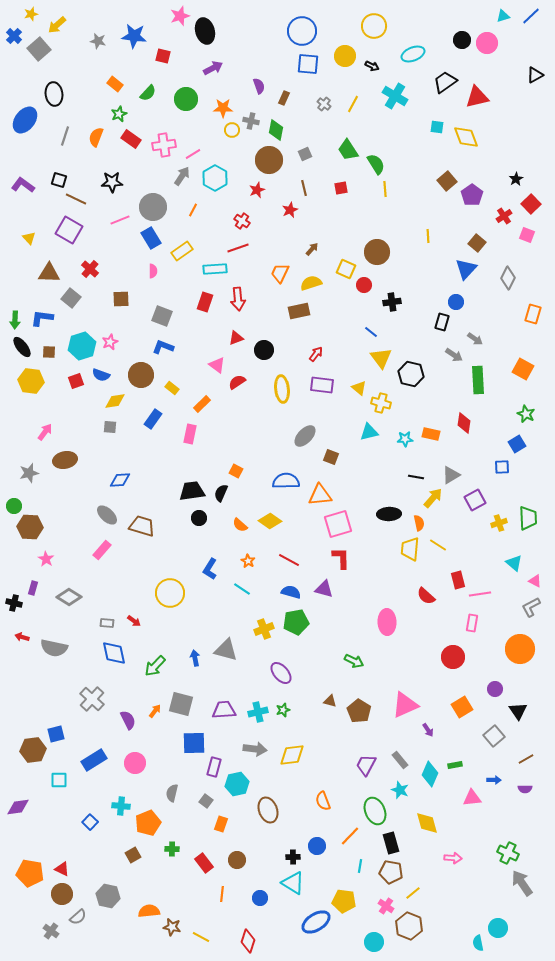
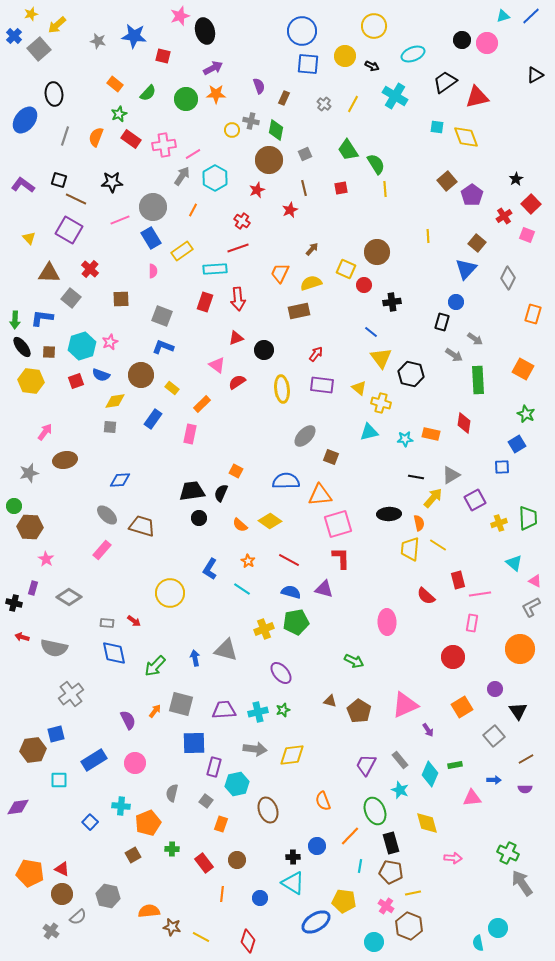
orange star at (223, 108): moved 7 px left, 14 px up
gray cross at (92, 699): moved 21 px left, 5 px up; rotated 10 degrees clockwise
yellow line at (413, 893): rotated 28 degrees clockwise
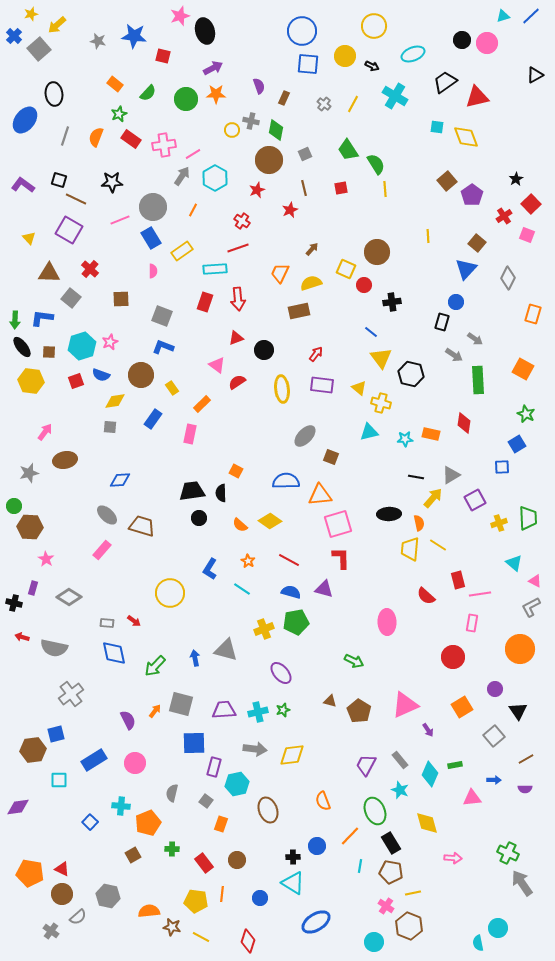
yellow rectangle at (172, 388): rotated 16 degrees clockwise
black semicircle at (221, 493): rotated 24 degrees counterclockwise
black rectangle at (391, 843): rotated 15 degrees counterclockwise
yellow pentagon at (344, 901): moved 148 px left
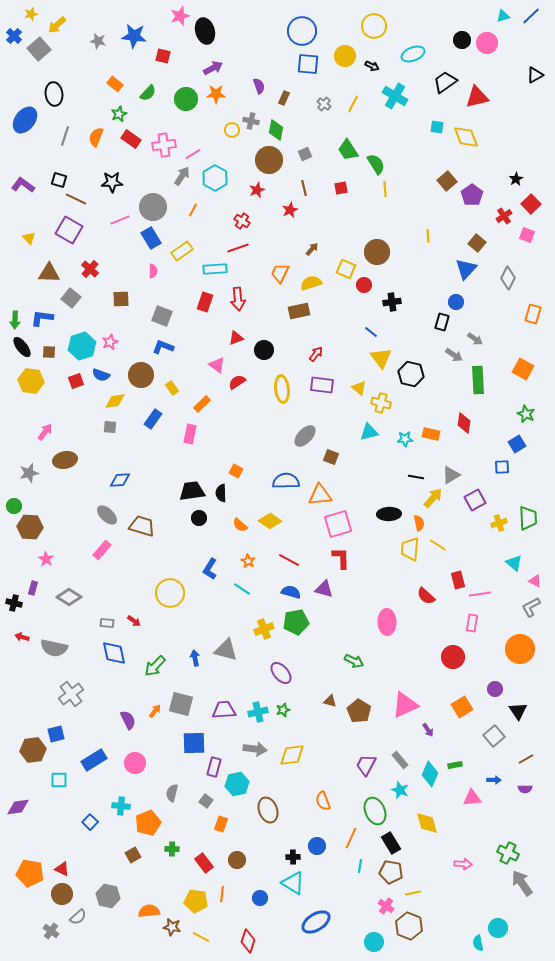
orange line at (350, 836): moved 1 px right, 2 px down; rotated 20 degrees counterclockwise
pink arrow at (453, 858): moved 10 px right, 6 px down
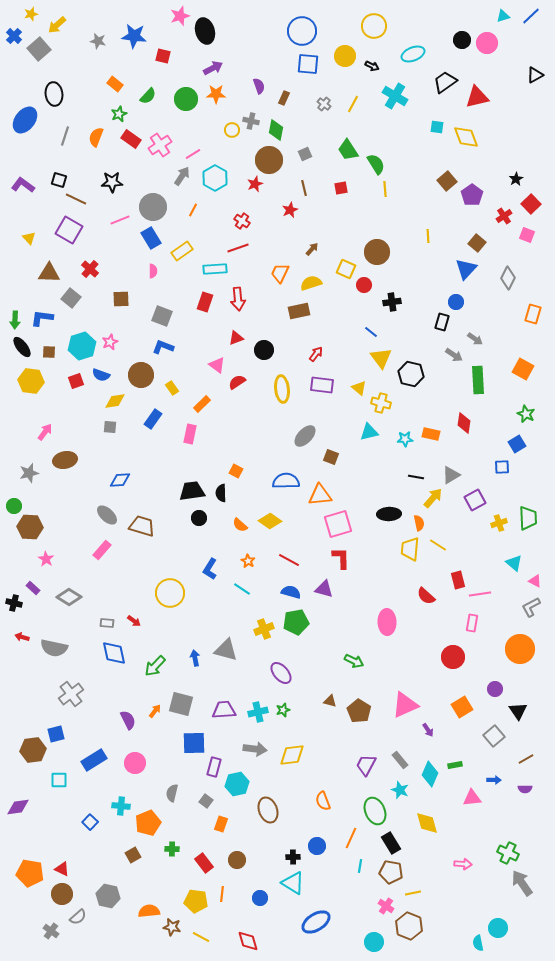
green semicircle at (148, 93): moved 3 px down
pink cross at (164, 145): moved 4 px left; rotated 25 degrees counterclockwise
red star at (257, 190): moved 2 px left, 6 px up
purple rectangle at (33, 588): rotated 64 degrees counterclockwise
red diamond at (248, 941): rotated 35 degrees counterclockwise
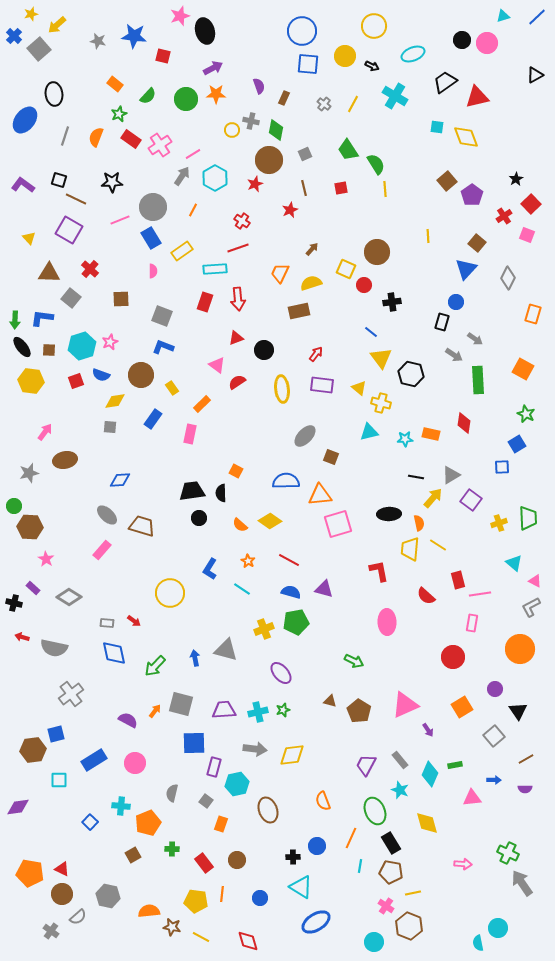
blue line at (531, 16): moved 6 px right, 1 px down
brown square at (49, 352): moved 2 px up
purple square at (475, 500): moved 4 px left; rotated 25 degrees counterclockwise
red L-shape at (341, 558): moved 38 px right, 13 px down; rotated 10 degrees counterclockwise
purple semicircle at (128, 720): rotated 36 degrees counterclockwise
cyan triangle at (293, 883): moved 8 px right, 4 px down
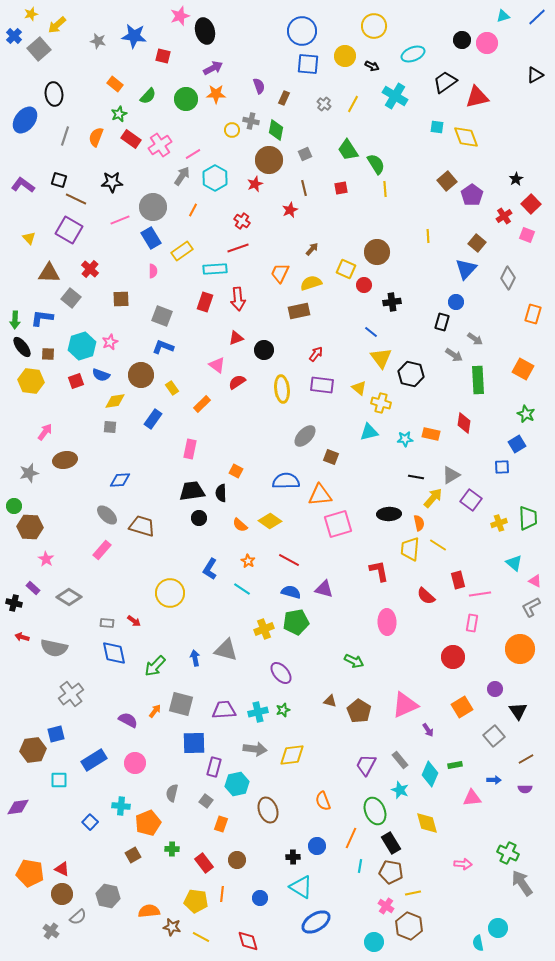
brown square at (49, 350): moved 1 px left, 4 px down
pink rectangle at (190, 434): moved 15 px down
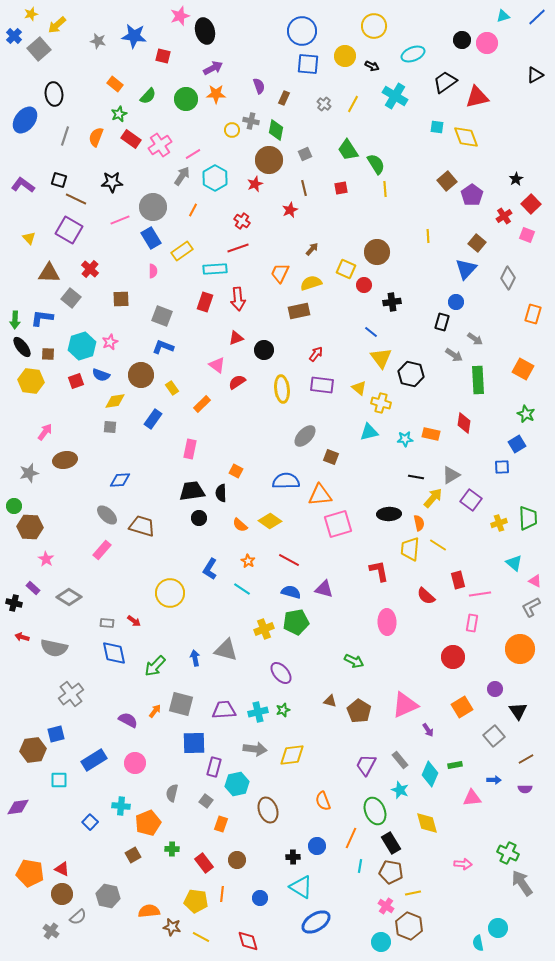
cyan circle at (374, 942): moved 7 px right
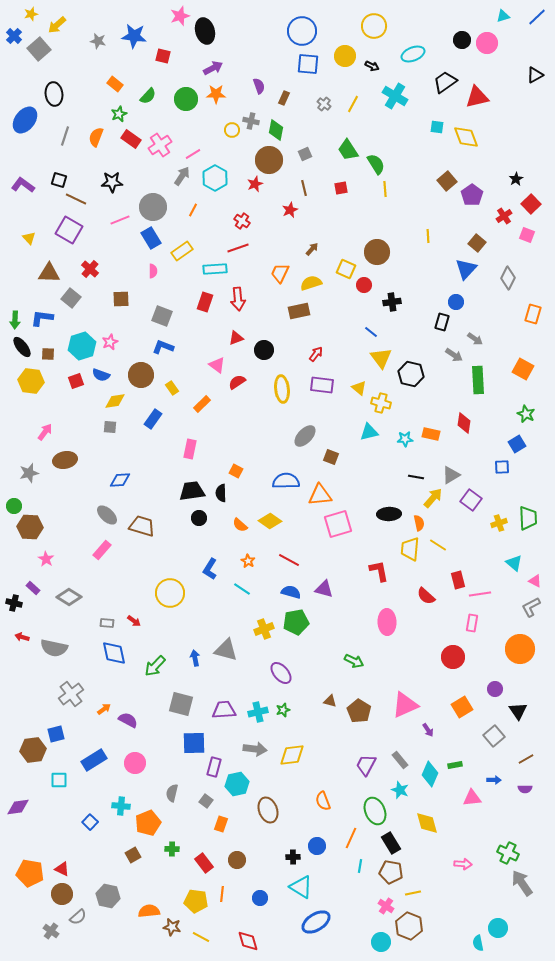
orange arrow at (155, 711): moved 51 px left, 2 px up; rotated 16 degrees clockwise
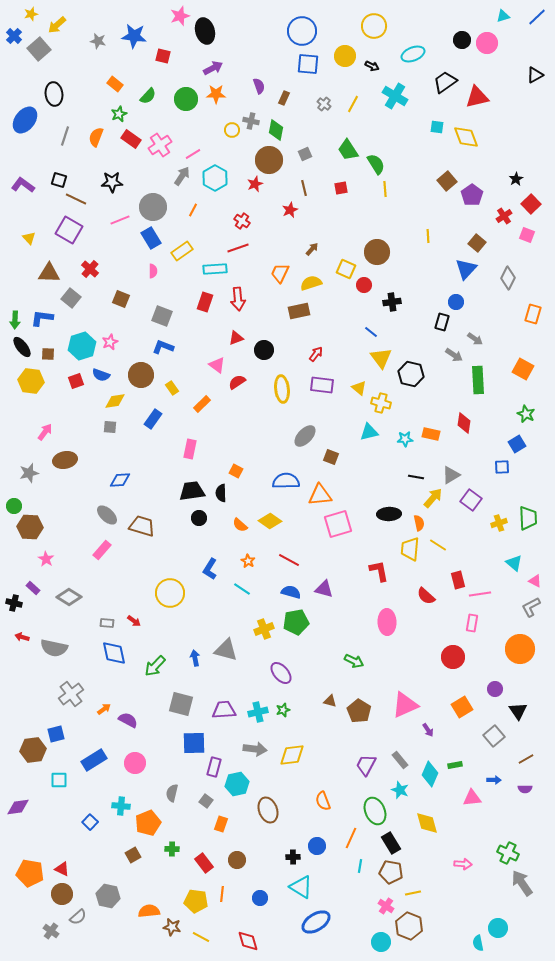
brown square at (121, 299): rotated 24 degrees clockwise
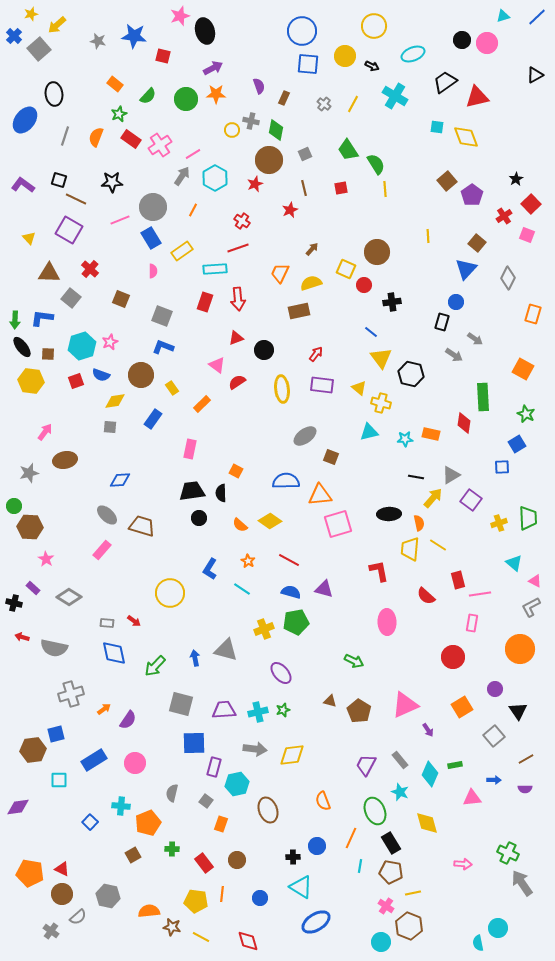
green rectangle at (478, 380): moved 5 px right, 17 px down
gray ellipse at (305, 436): rotated 10 degrees clockwise
gray cross at (71, 694): rotated 20 degrees clockwise
purple semicircle at (128, 720): rotated 96 degrees clockwise
cyan star at (400, 790): moved 2 px down
